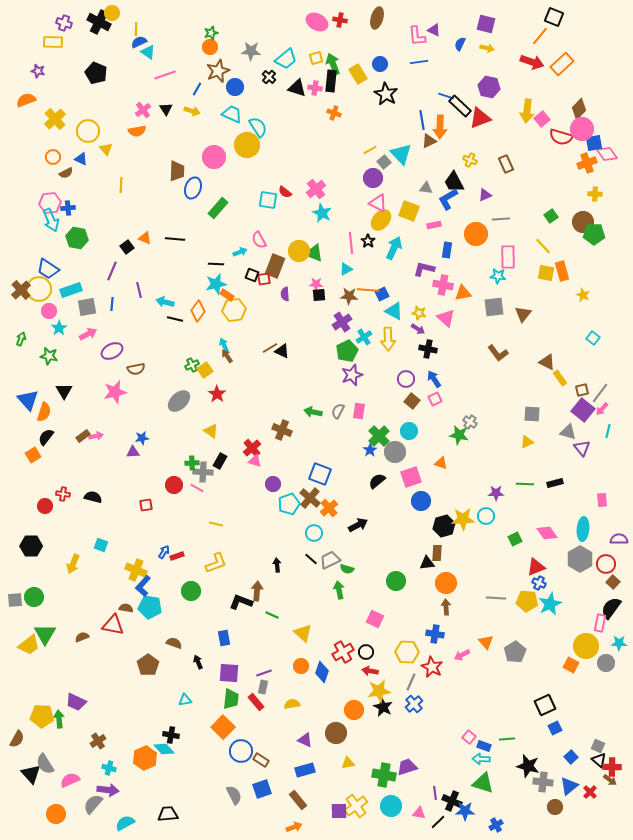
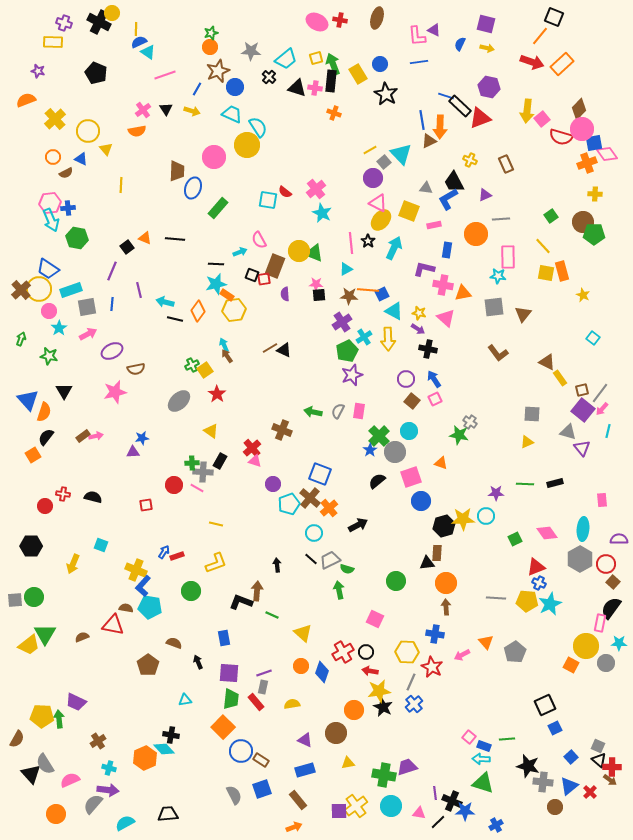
black triangle at (282, 351): moved 2 px right, 1 px up
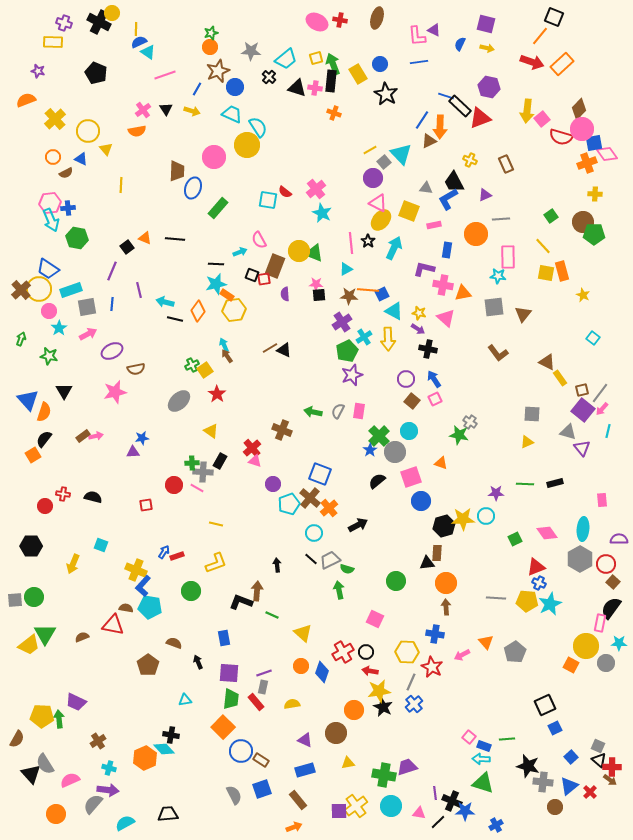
blue line at (422, 120): rotated 42 degrees clockwise
black semicircle at (46, 437): moved 2 px left, 2 px down
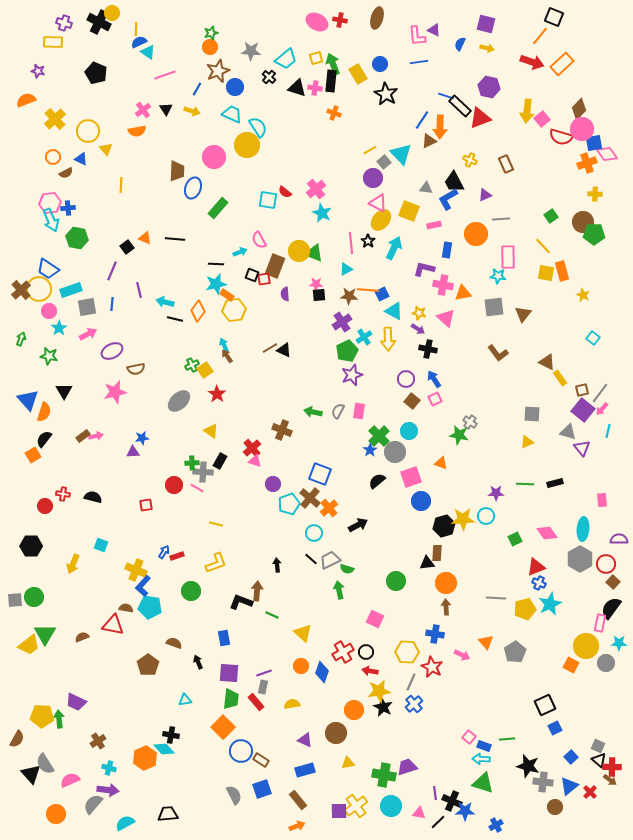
yellow pentagon at (527, 601): moved 2 px left, 8 px down; rotated 20 degrees counterclockwise
pink arrow at (462, 655): rotated 126 degrees counterclockwise
orange arrow at (294, 827): moved 3 px right, 1 px up
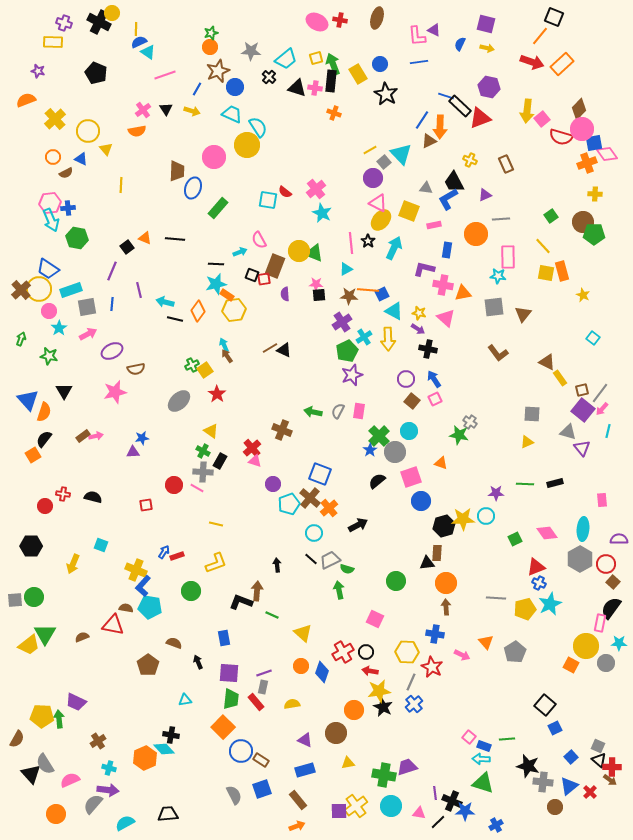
green cross at (192, 463): moved 11 px right, 12 px up; rotated 32 degrees clockwise
black square at (545, 705): rotated 25 degrees counterclockwise
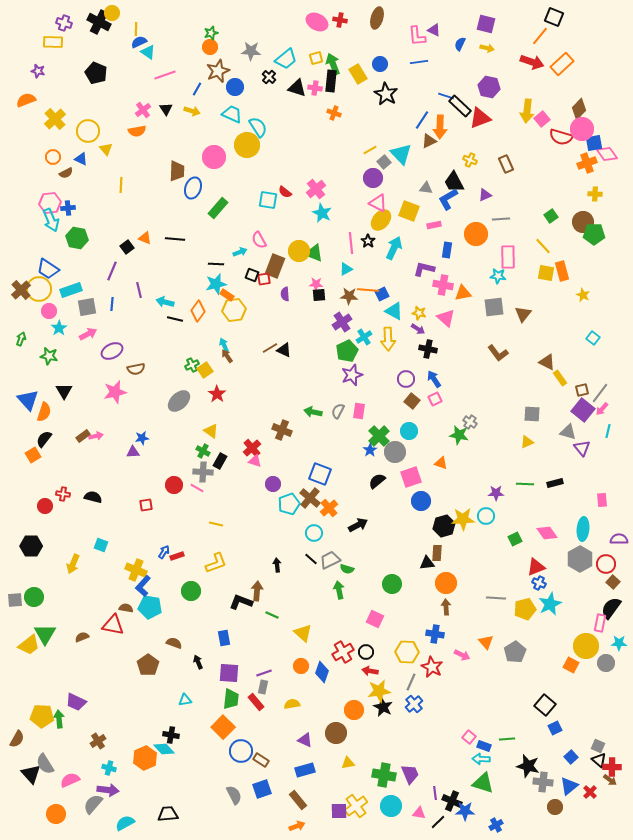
green circle at (396, 581): moved 4 px left, 3 px down
purple trapezoid at (407, 767): moved 3 px right, 7 px down; rotated 85 degrees clockwise
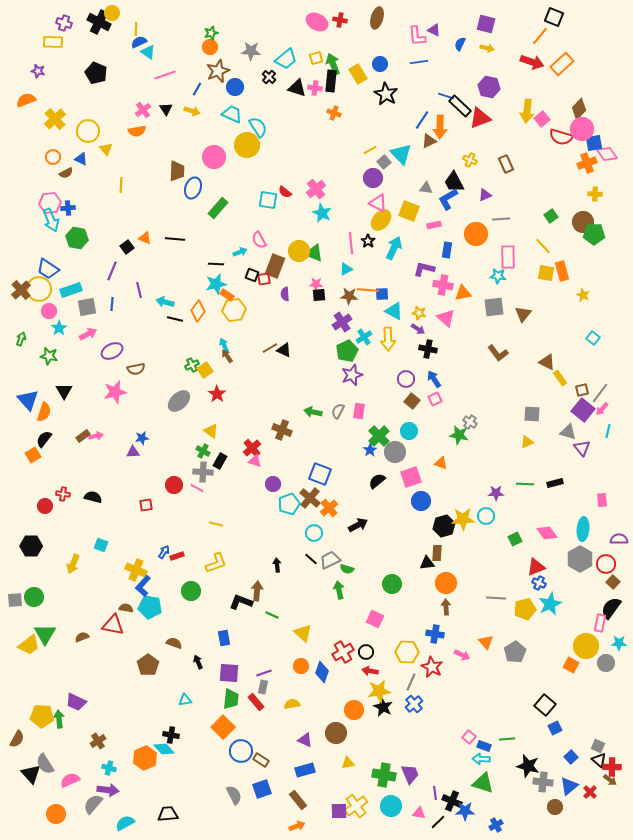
blue square at (382, 294): rotated 24 degrees clockwise
